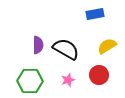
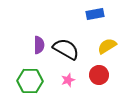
purple semicircle: moved 1 px right
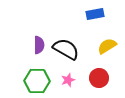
red circle: moved 3 px down
green hexagon: moved 7 px right
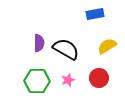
purple semicircle: moved 2 px up
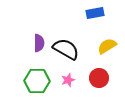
blue rectangle: moved 1 px up
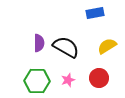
black semicircle: moved 2 px up
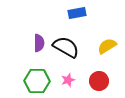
blue rectangle: moved 18 px left
red circle: moved 3 px down
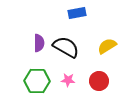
pink star: rotated 24 degrees clockwise
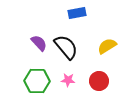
purple semicircle: rotated 42 degrees counterclockwise
black semicircle: rotated 20 degrees clockwise
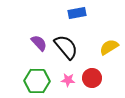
yellow semicircle: moved 2 px right, 1 px down
red circle: moved 7 px left, 3 px up
